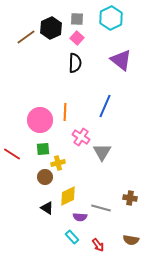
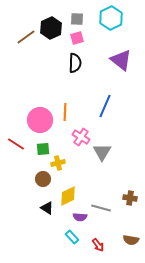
pink square: rotated 32 degrees clockwise
red line: moved 4 px right, 10 px up
brown circle: moved 2 px left, 2 px down
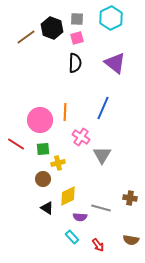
black hexagon: moved 1 px right; rotated 15 degrees counterclockwise
purple triangle: moved 6 px left, 3 px down
blue line: moved 2 px left, 2 px down
gray triangle: moved 3 px down
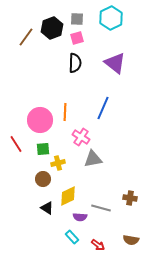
black hexagon: rotated 20 degrees clockwise
brown line: rotated 18 degrees counterclockwise
red line: rotated 24 degrees clockwise
gray triangle: moved 9 px left, 4 px down; rotated 48 degrees clockwise
red arrow: rotated 16 degrees counterclockwise
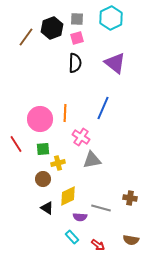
orange line: moved 1 px down
pink circle: moved 1 px up
gray triangle: moved 1 px left, 1 px down
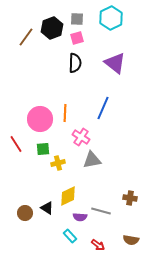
brown circle: moved 18 px left, 34 px down
gray line: moved 3 px down
cyan rectangle: moved 2 px left, 1 px up
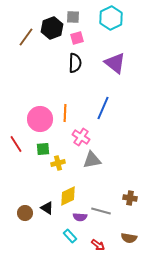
gray square: moved 4 px left, 2 px up
brown semicircle: moved 2 px left, 2 px up
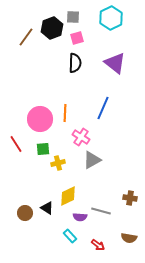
gray triangle: rotated 18 degrees counterclockwise
